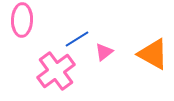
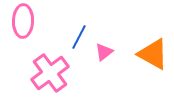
pink ellipse: moved 1 px right, 1 px down
blue line: moved 2 px right, 2 px up; rotated 30 degrees counterclockwise
pink cross: moved 6 px left, 2 px down
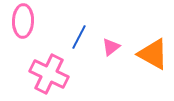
pink triangle: moved 7 px right, 5 px up
pink cross: moved 1 px left, 1 px down; rotated 27 degrees counterclockwise
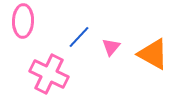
blue line: rotated 15 degrees clockwise
pink triangle: rotated 12 degrees counterclockwise
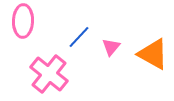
pink cross: rotated 12 degrees clockwise
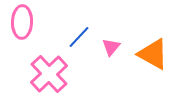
pink ellipse: moved 1 px left, 1 px down
pink cross: rotated 9 degrees clockwise
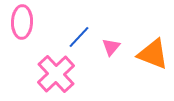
orange triangle: rotated 8 degrees counterclockwise
pink cross: moved 7 px right
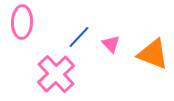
pink triangle: moved 3 px up; rotated 24 degrees counterclockwise
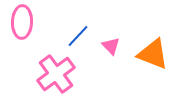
blue line: moved 1 px left, 1 px up
pink triangle: moved 2 px down
pink cross: rotated 6 degrees clockwise
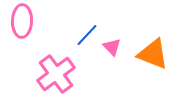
pink ellipse: moved 1 px up
blue line: moved 9 px right, 1 px up
pink triangle: moved 1 px right, 1 px down
